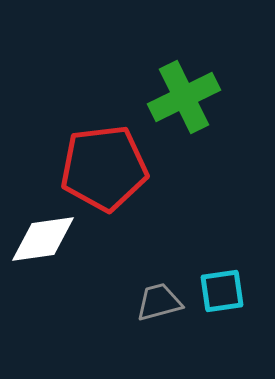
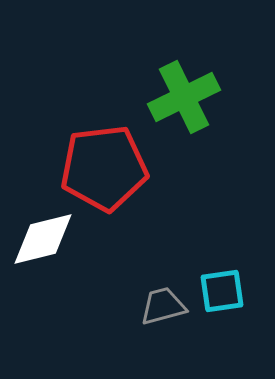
white diamond: rotated 6 degrees counterclockwise
gray trapezoid: moved 4 px right, 4 px down
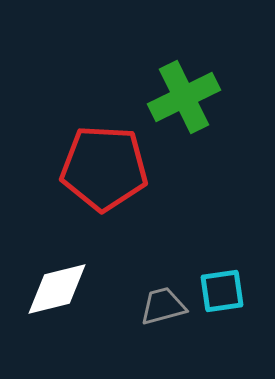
red pentagon: rotated 10 degrees clockwise
white diamond: moved 14 px right, 50 px down
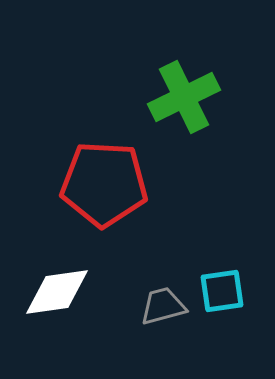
red pentagon: moved 16 px down
white diamond: moved 3 px down; rotated 6 degrees clockwise
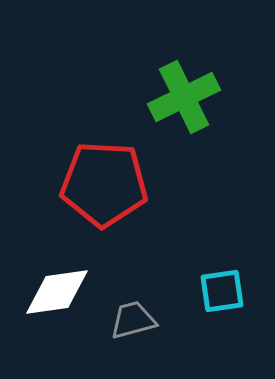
gray trapezoid: moved 30 px left, 14 px down
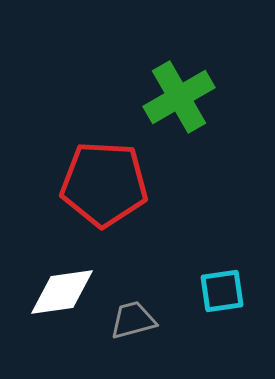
green cross: moved 5 px left; rotated 4 degrees counterclockwise
white diamond: moved 5 px right
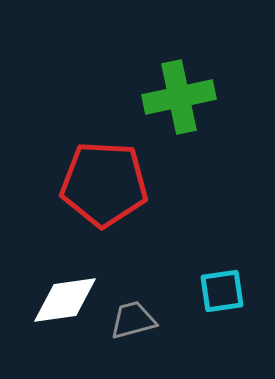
green cross: rotated 18 degrees clockwise
white diamond: moved 3 px right, 8 px down
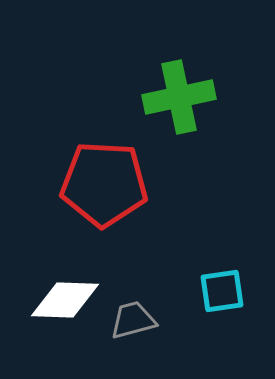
white diamond: rotated 10 degrees clockwise
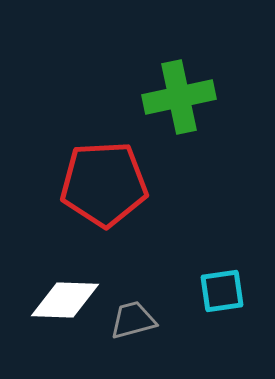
red pentagon: rotated 6 degrees counterclockwise
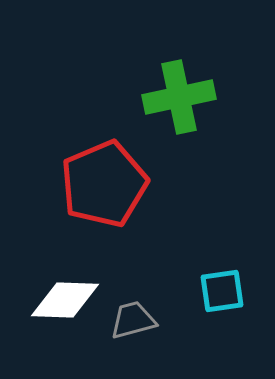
red pentagon: rotated 20 degrees counterclockwise
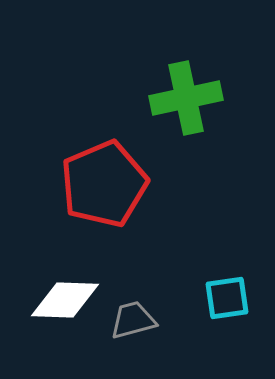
green cross: moved 7 px right, 1 px down
cyan square: moved 5 px right, 7 px down
